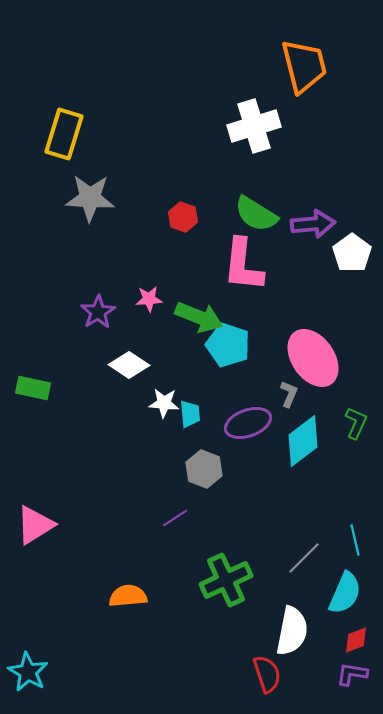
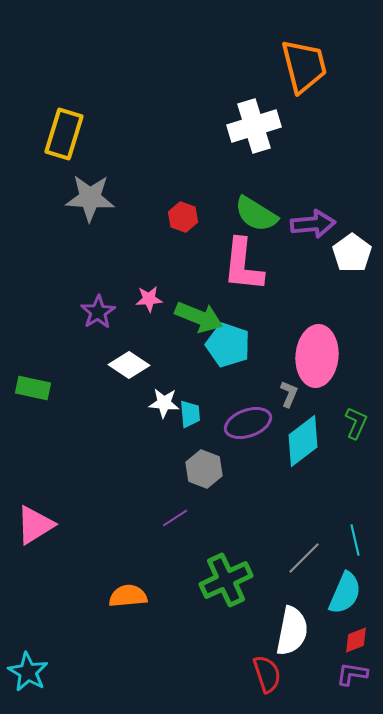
pink ellipse: moved 4 px right, 2 px up; rotated 40 degrees clockwise
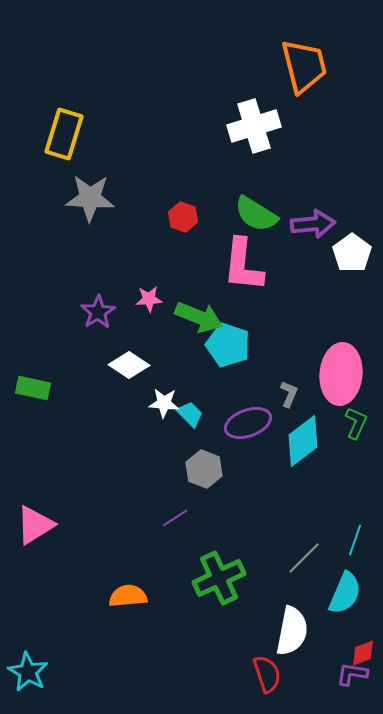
pink ellipse: moved 24 px right, 18 px down
cyan trapezoid: rotated 40 degrees counterclockwise
cyan line: rotated 32 degrees clockwise
green cross: moved 7 px left, 2 px up
red diamond: moved 7 px right, 13 px down
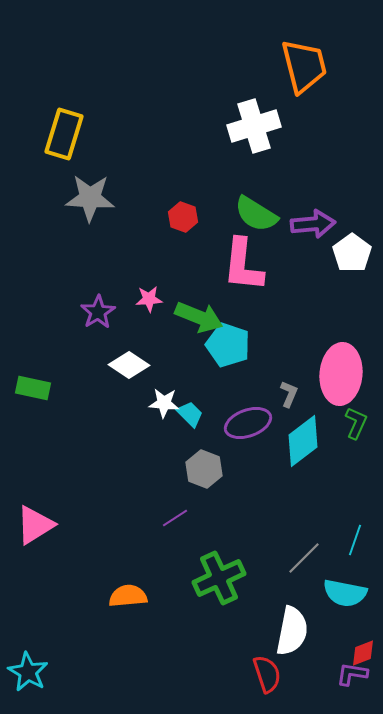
cyan semicircle: rotated 78 degrees clockwise
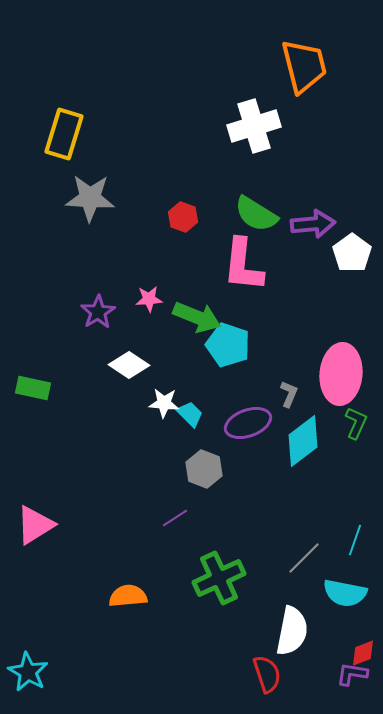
green arrow: moved 2 px left
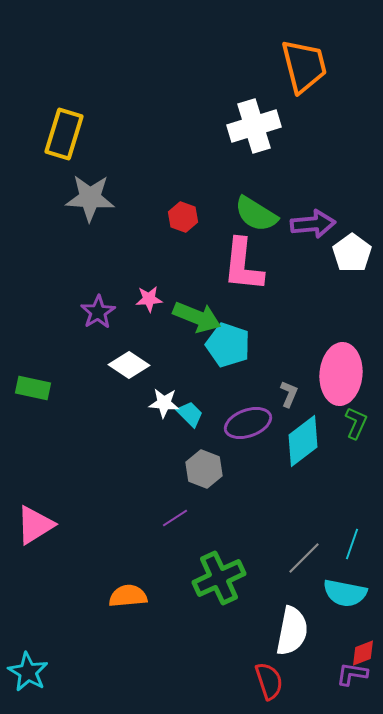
cyan line: moved 3 px left, 4 px down
red semicircle: moved 2 px right, 7 px down
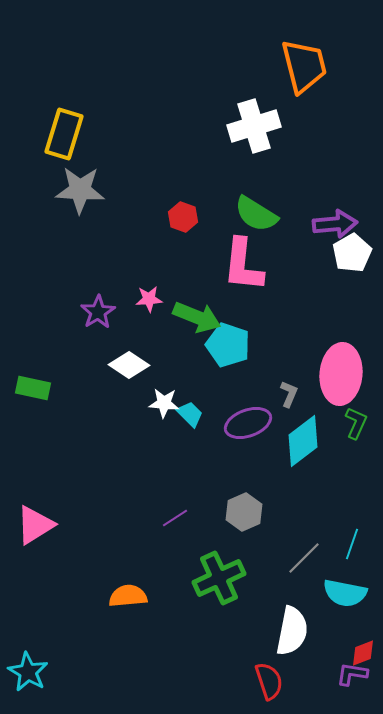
gray star: moved 10 px left, 8 px up
purple arrow: moved 22 px right
white pentagon: rotated 6 degrees clockwise
gray hexagon: moved 40 px right, 43 px down; rotated 15 degrees clockwise
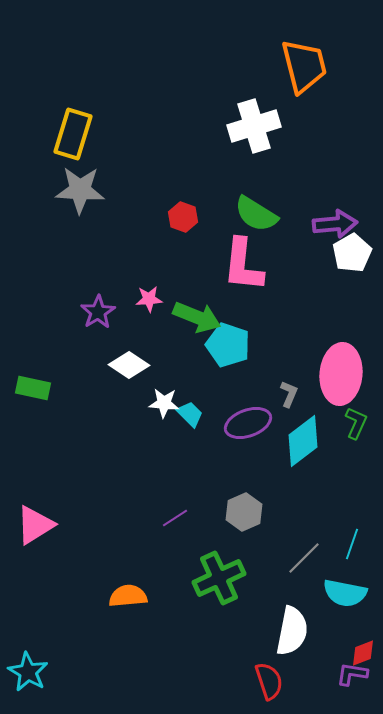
yellow rectangle: moved 9 px right
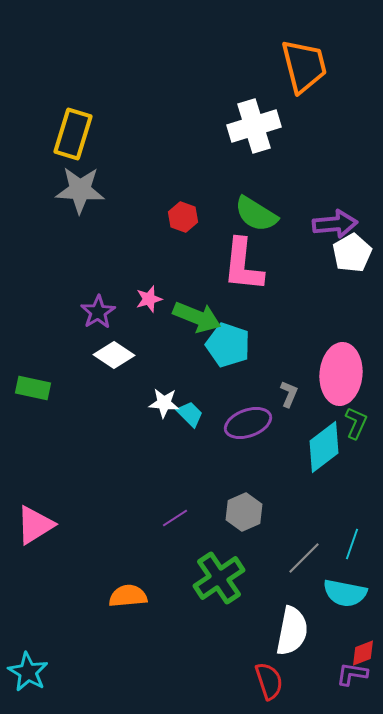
pink star: rotated 12 degrees counterclockwise
white diamond: moved 15 px left, 10 px up
cyan diamond: moved 21 px right, 6 px down
green cross: rotated 9 degrees counterclockwise
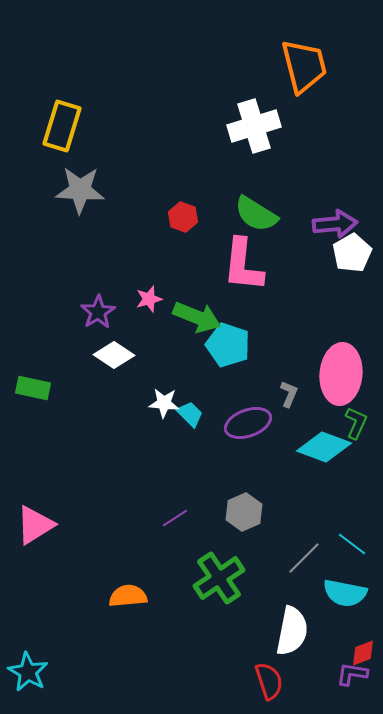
yellow rectangle: moved 11 px left, 8 px up
cyan diamond: rotated 58 degrees clockwise
cyan line: rotated 72 degrees counterclockwise
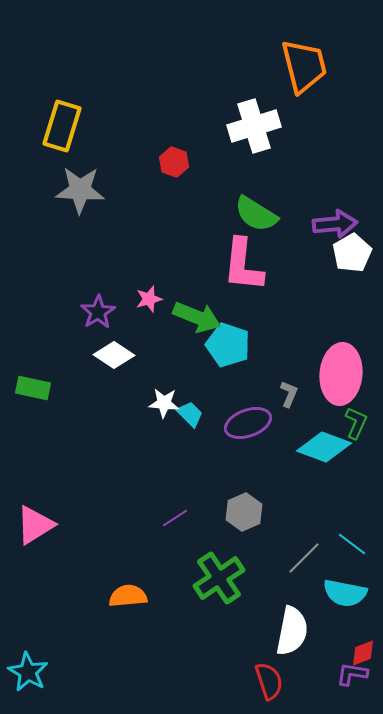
red hexagon: moved 9 px left, 55 px up
